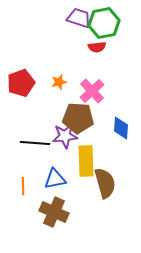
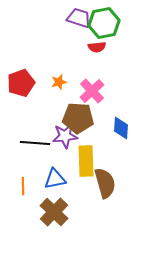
brown cross: rotated 20 degrees clockwise
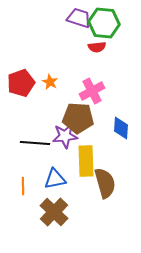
green hexagon: rotated 16 degrees clockwise
orange star: moved 9 px left; rotated 28 degrees counterclockwise
pink cross: rotated 15 degrees clockwise
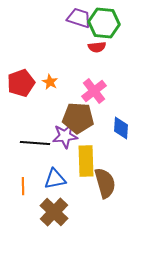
pink cross: moved 2 px right; rotated 10 degrees counterclockwise
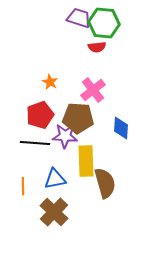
red pentagon: moved 19 px right, 32 px down
pink cross: moved 1 px left, 1 px up
purple star: rotated 10 degrees clockwise
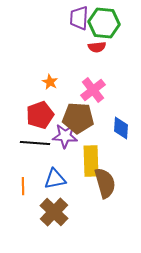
purple trapezoid: rotated 105 degrees counterclockwise
yellow rectangle: moved 5 px right
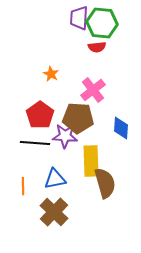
green hexagon: moved 2 px left
orange star: moved 1 px right, 8 px up
red pentagon: rotated 16 degrees counterclockwise
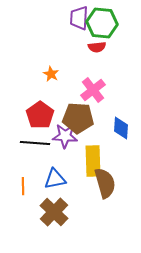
yellow rectangle: moved 2 px right
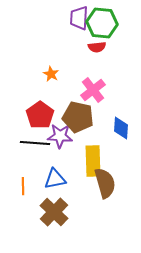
brown pentagon: moved 1 px up; rotated 8 degrees clockwise
purple star: moved 5 px left
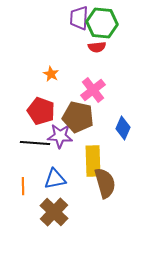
red pentagon: moved 1 px right, 4 px up; rotated 16 degrees counterclockwise
blue diamond: moved 2 px right; rotated 20 degrees clockwise
